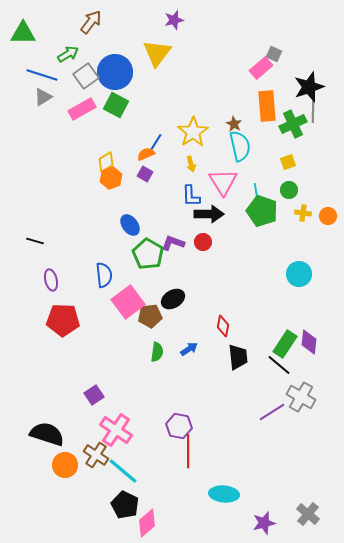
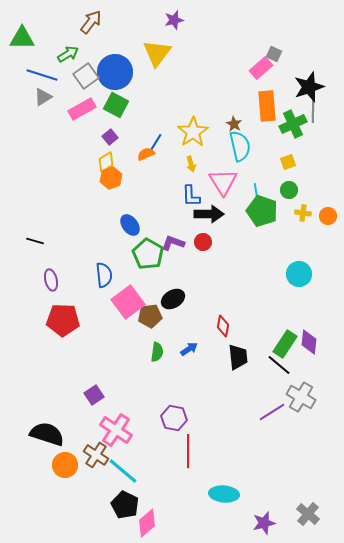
green triangle at (23, 33): moved 1 px left, 5 px down
purple square at (145, 174): moved 35 px left, 37 px up; rotated 21 degrees clockwise
purple hexagon at (179, 426): moved 5 px left, 8 px up
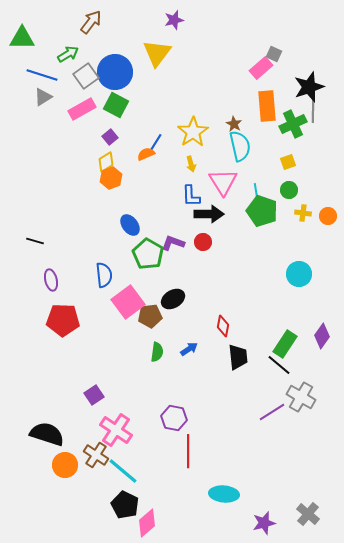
purple diamond at (309, 342): moved 13 px right, 6 px up; rotated 30 degrees clockwise
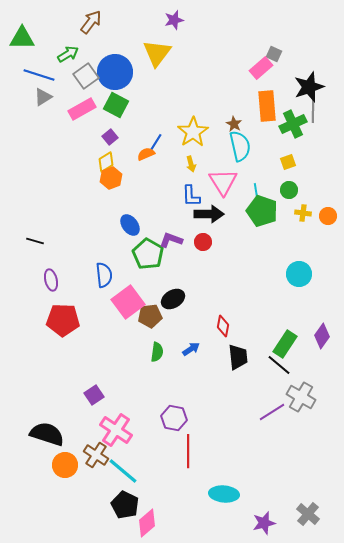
blue line at (42, 75): moved 3 px left
purple L-shape at (173, 243): moved 2 px left, 3 px up
blue arrow at (189, 349): moved 2 px right
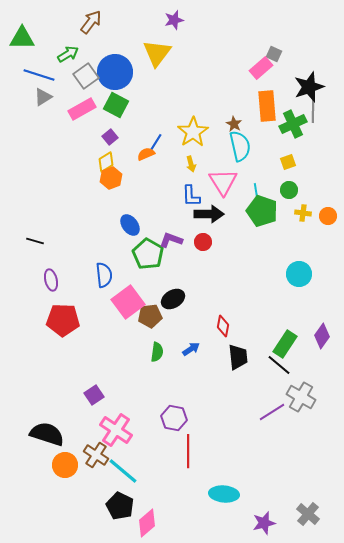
black pentagon at (125, 505): moved 5 px left, 1 px down
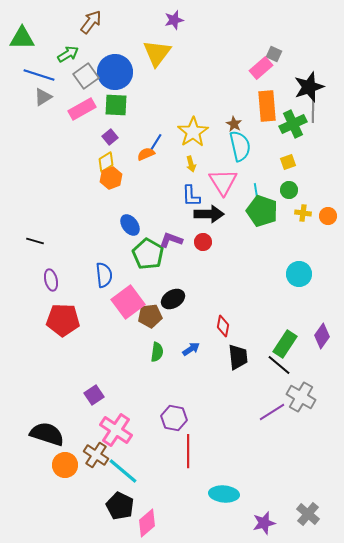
green square at (116, 105): rotated 25 degrees counterclockwise
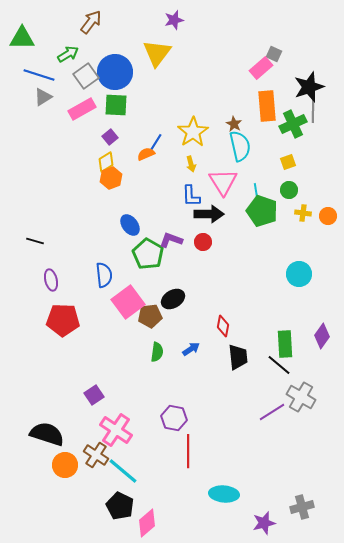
green rectangle at (285, 344): rotated 36 degrees counterclockwise
gray cross at (308, 514): moved 6 px left, 7 px up; rotated 35 degrees clockwise
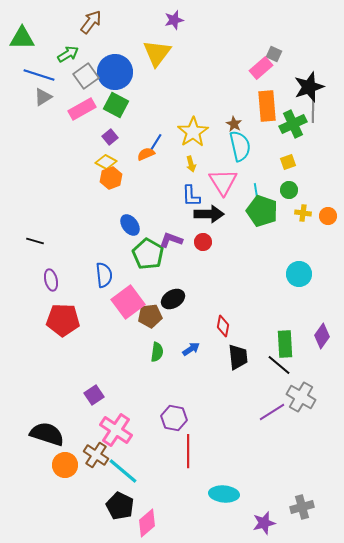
green square at (116, 105): rotated 25 degrees clockwise
yellow diamond at (106, 162): rotated 60 degrees clockwise
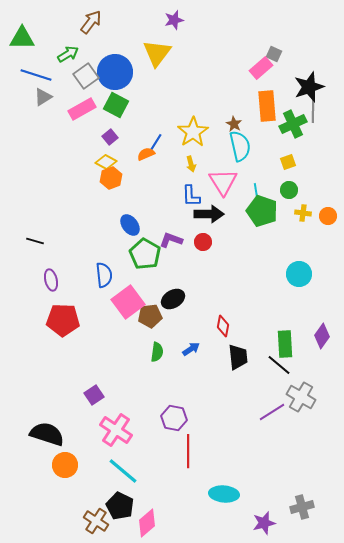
blue line at (39, 75): moved 3 px left
green pentagon at (148, 254): moved 3 px left
brown cross at (96, 455): moved 66 px down
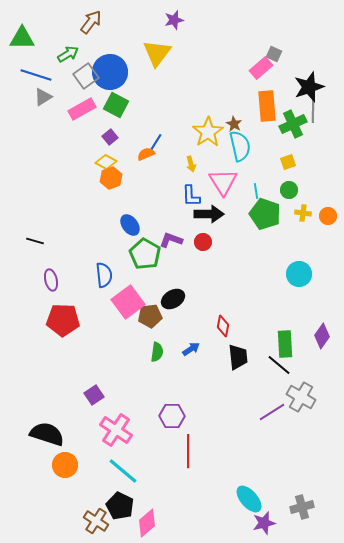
blue circle at (115, 72): moved 5 px left
yellow star at (193, 132): moved 15 px right
green pentagon at (262, 211): moved 3 px right, 3 px down
purple hexagon at (174, 418): moved 2 px left, 2 px up; rotated 10 degrees counterclockwise
cyan ellipse at (224, 494): moved 25 px right, 5 px down; rotated 44 degrees clockwise
